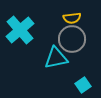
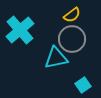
yellow semicircle: moved 3 px up; rotated 30 degrees counterclockwise
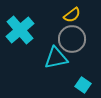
cyan square: rotated 21 degrees counterclockwise
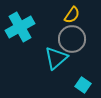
yellow semicircle: rotated 18 degrees counterclockwise
cyan cross: moved 3 px up; rotated 12 degrees clockwise
cyan triangle: rotated 30 degrees counterclockwise
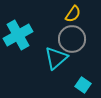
yellow semicircle: moved 1 px right, 1 px up
cyan cross: moved 2 px left, 8 px down
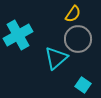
gray circle: moved 6 px right
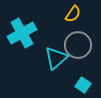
cyan cross: moved 4 px right, 2 px up
gray circle: moved 6 px down
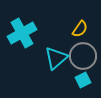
yellow semicircle: moved 7 px right, 15 px down
gray circle: moved 5 px right, 11 px down
cyan square: moved 5 px up; rotated 28 degrees clockwise
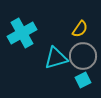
cyan triangle: rotated 25 degrees clockwise
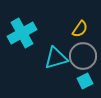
cyan square: moved 2 px right, 1 px down
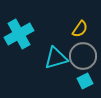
cyan cross: moved 3 px left, 1 px down
